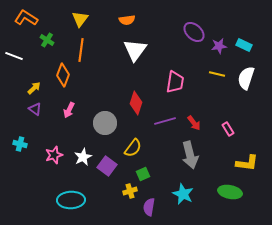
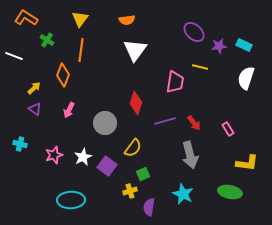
yellow line: moved 17 px left, 7 px up
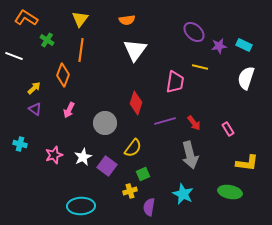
cyan ellipse: moved 10 px right, 6 px down
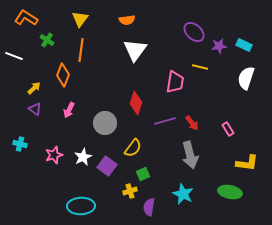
red arrow: moved 2 px left
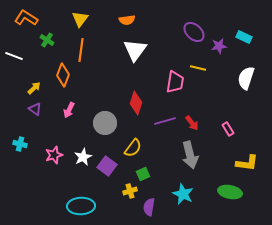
cyan rectangle: moved 8 px up
yellow line: moved 2 px left, 1 px down
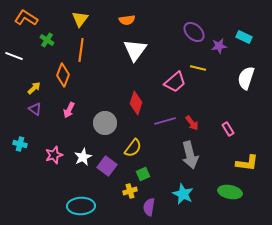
pink trapezoid: rotated 40 degrees clockwise
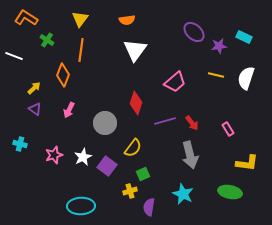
yellow line: moved 18 px right, 7 px down
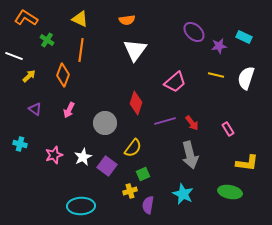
yellow triangle: rotated 42 degrees counterclockwise
yellow arrow: moved 5 px left, 12 px up
purple semicircle: moved 1 px left, 2 px up
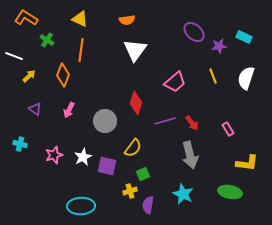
yellow line: moved 3 px left, 1 px down; rotated 56 degrees clockwise
gray circle: moved 2 px up
purple square: rotated 24 degrees counterclockwise
